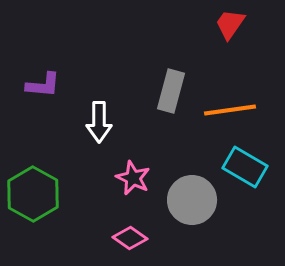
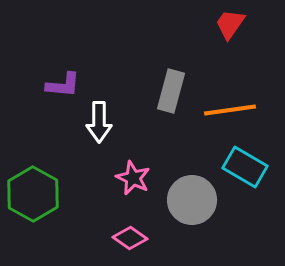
purple L-shape: moved 20 px right
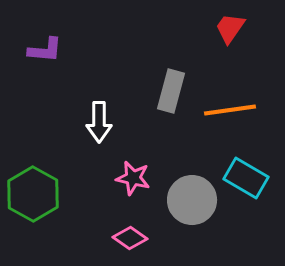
red trapezoid: moved 4 px down
purple L-shape: moved 18 px left, 35 px up
cyan rectangle: moved 1 px right, 11 px down
pink star: rotated 12 degrees counterclockwise
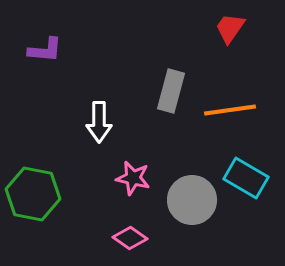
green hexagon: rotated 18 degrees counterclockwise
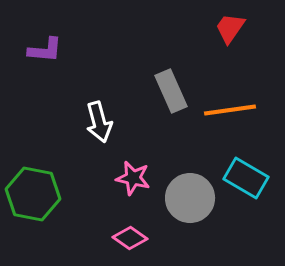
gray rectangle: rotated 39 degrees counterclockwise
white arrow: rotated 15 degrees counterclockwise
gray circle: moved 2 px left, 2 px up
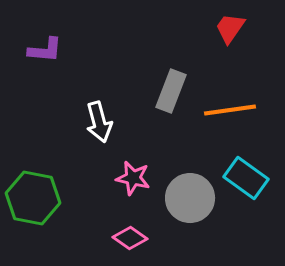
gray rectangle: rotated 45 degrees clockwise
cyan rectangle: rotated 6 degrees clockwise
green hexagon: moved 4 px down
